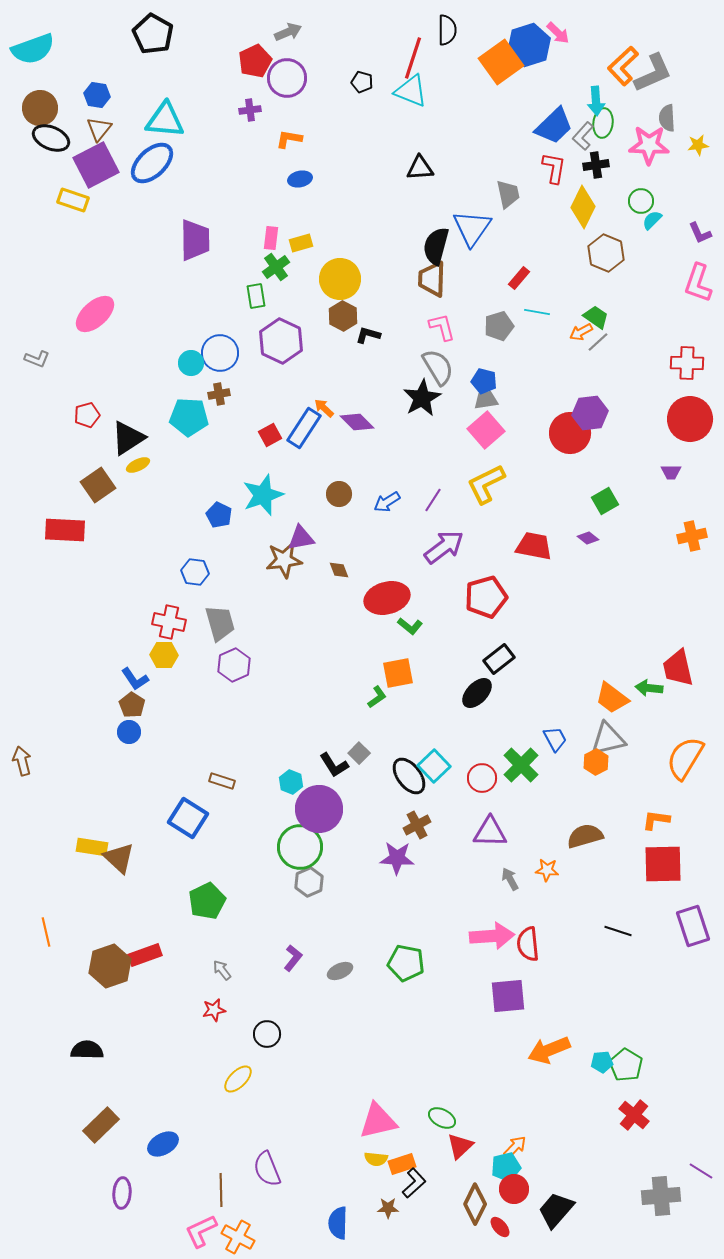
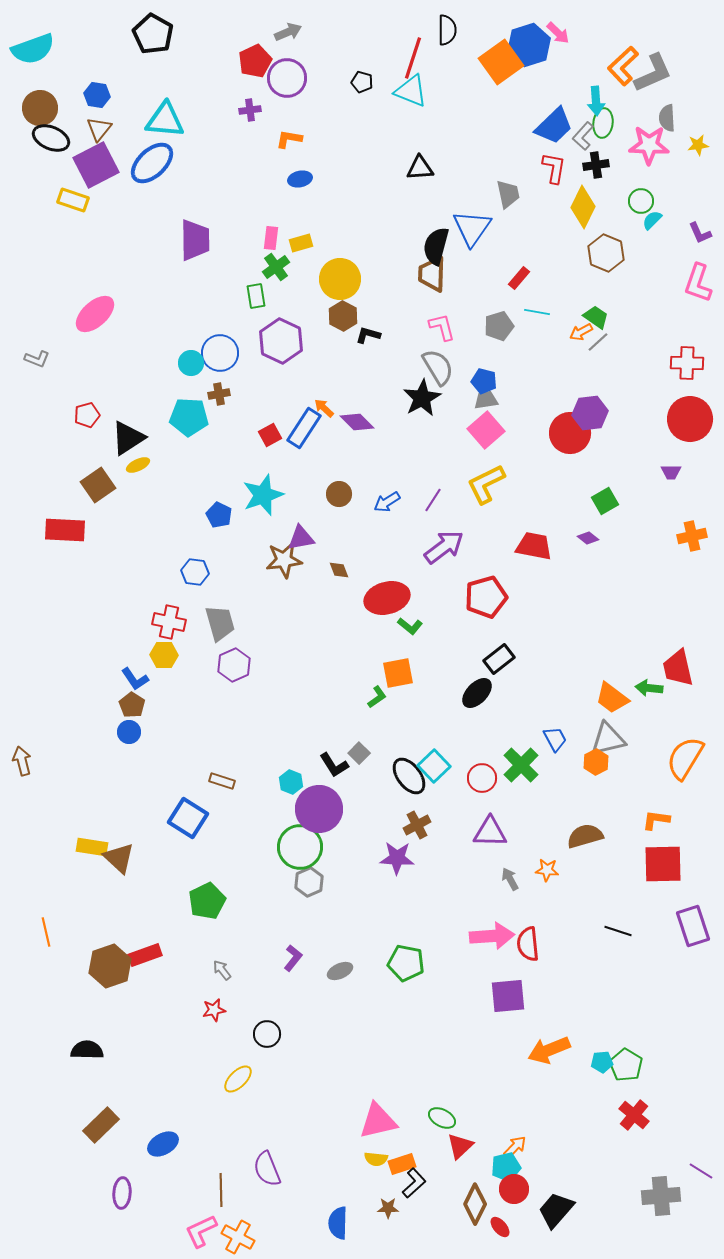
brown trapezoid at (432, 279): moved 5 px up
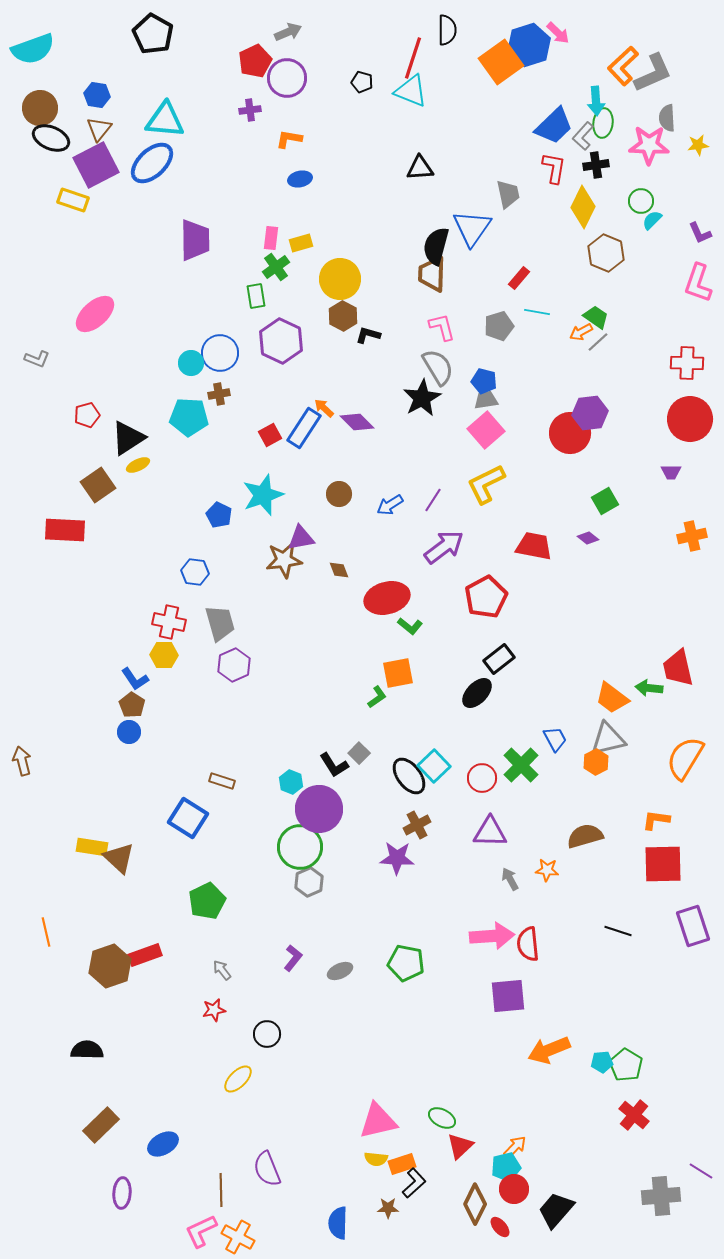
blue arrow at (387, 502): moved 3 px right, 3 px down
red pentagon at (486, 597): rotated 12 degrees counterclockwise
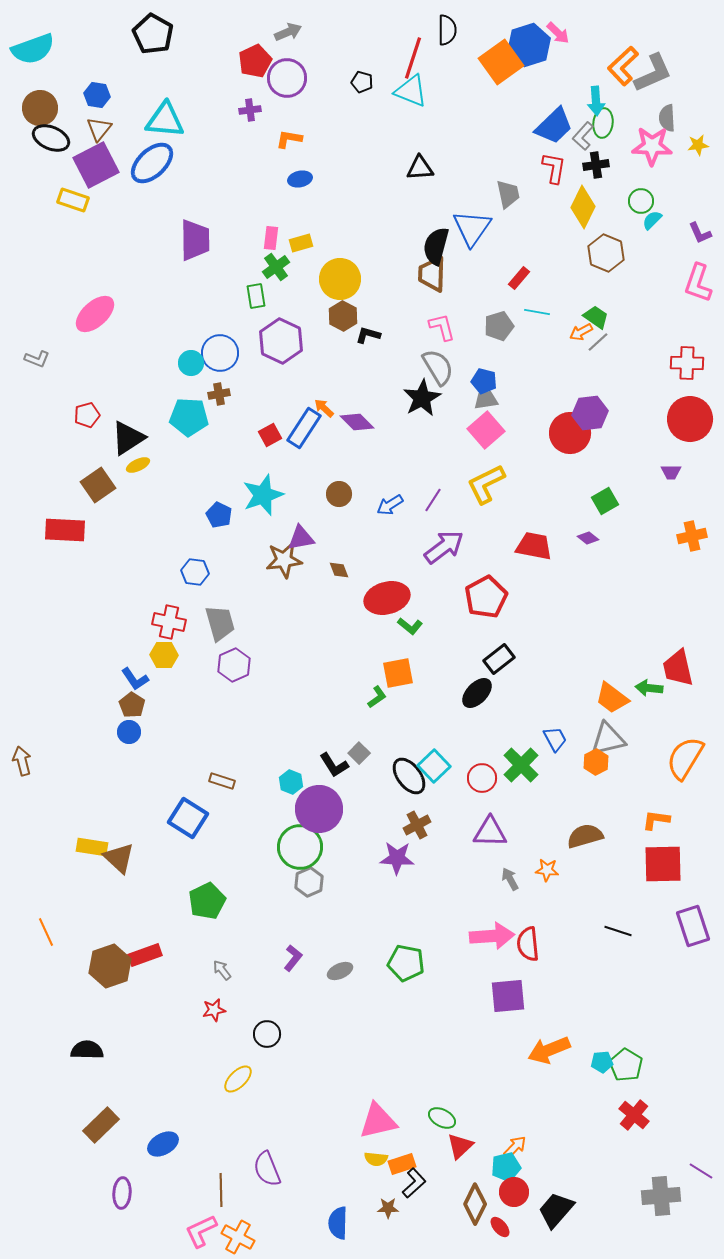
pink star at (649, 145): moved 3 px right, 1 px down
orange line at (46, 932): rotated 12 degrees counterclockwise
red circle at (514, 1189): moved 3 px down
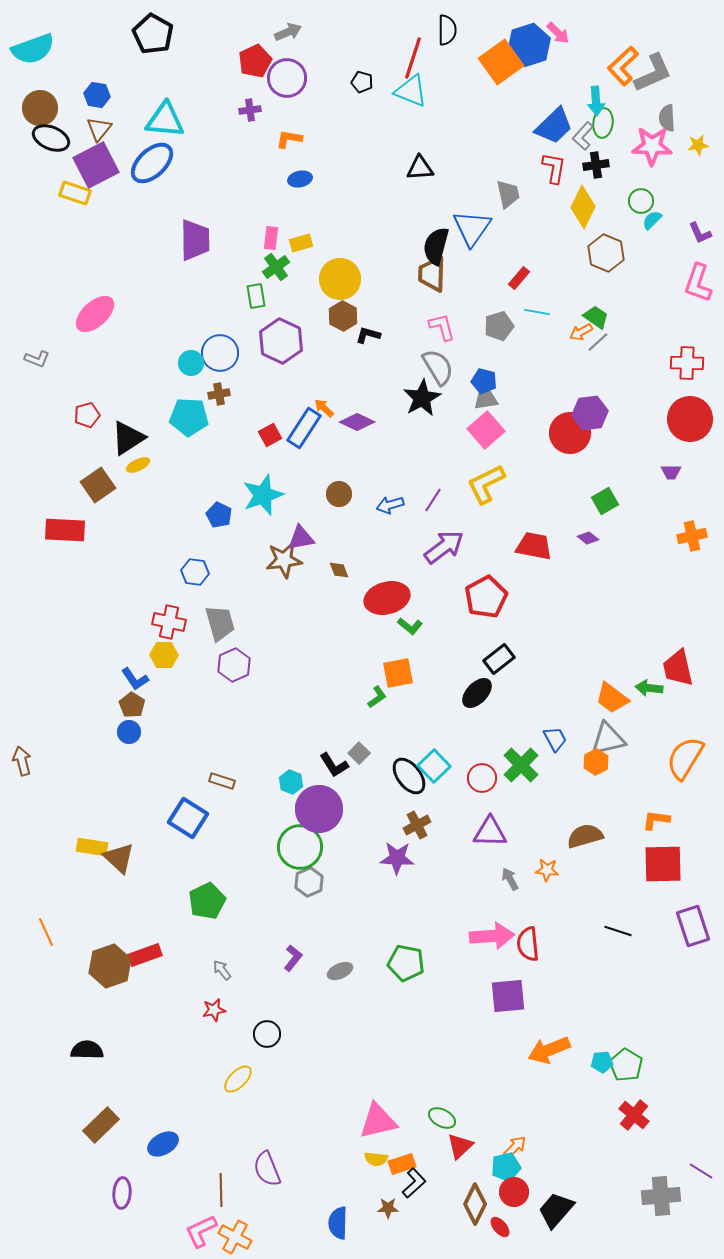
yellow rectangle at (73, 200): moved 2 px right, 7 px up
purple diamond at (357, 422): rotated 20 degrees counterclockwise
blue arrow at (390, 505): rotated 16 degrees clockwise
orange cross at (238, 1237): moved 3 px left
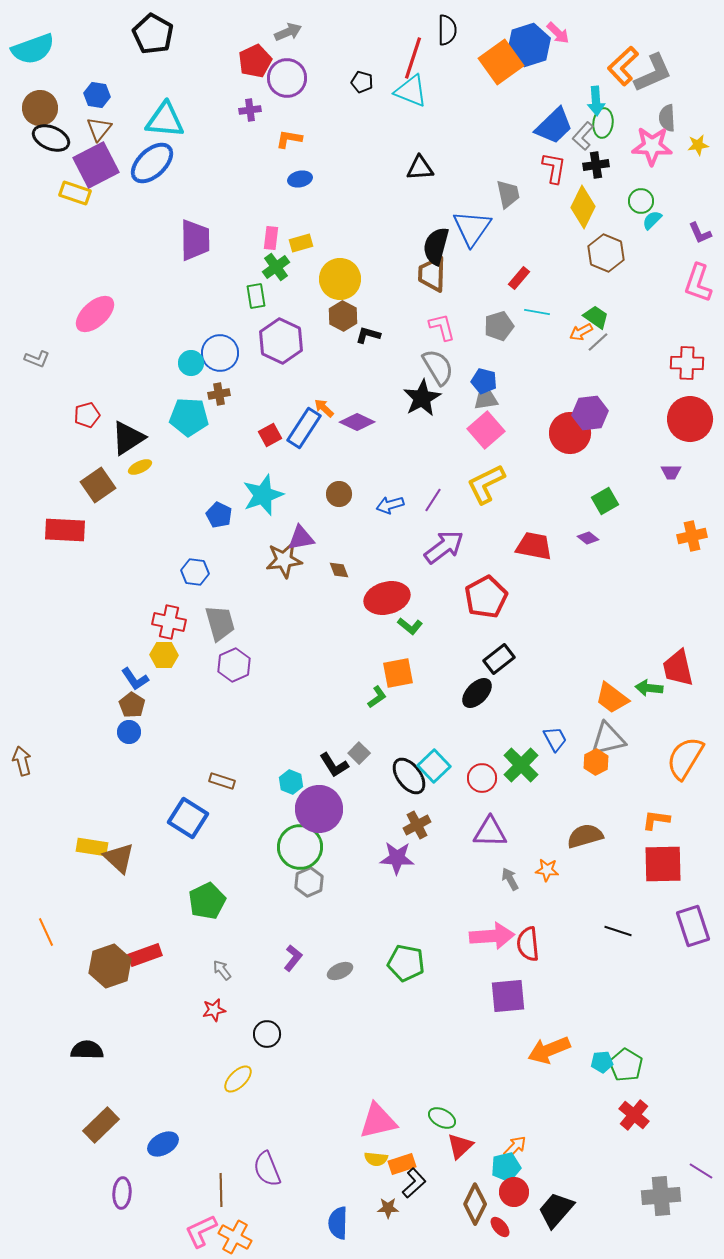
yellow ellipse at (138, 465): moved 2 px right, 2 px down
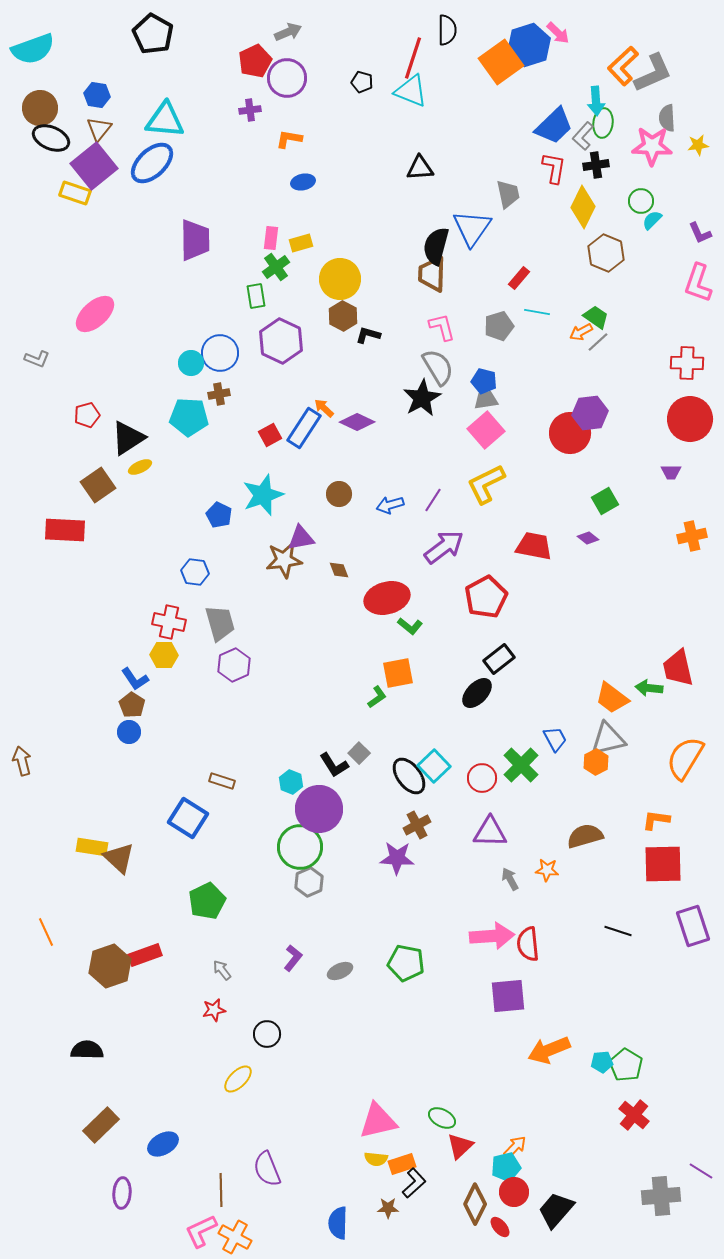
purple square at (96, 165): moved 2 px left, 1 px down; rotated 12 degrees counterclockwise
blue ellipse at (300, 179): moved 3 px right, 3 px down
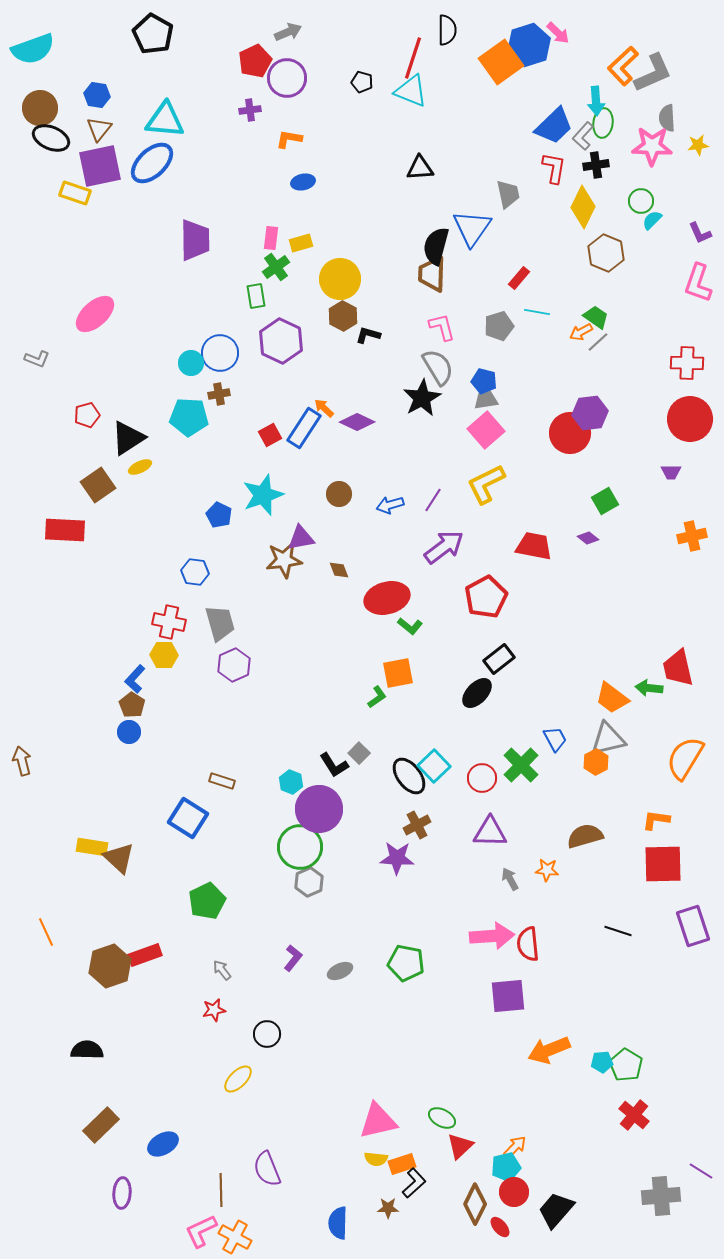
purple square at (94, 166): moved 6 px right; rotated 27 degrees clockwise
blue L-shape at (135, 679): rotated 76 degrees clockwise
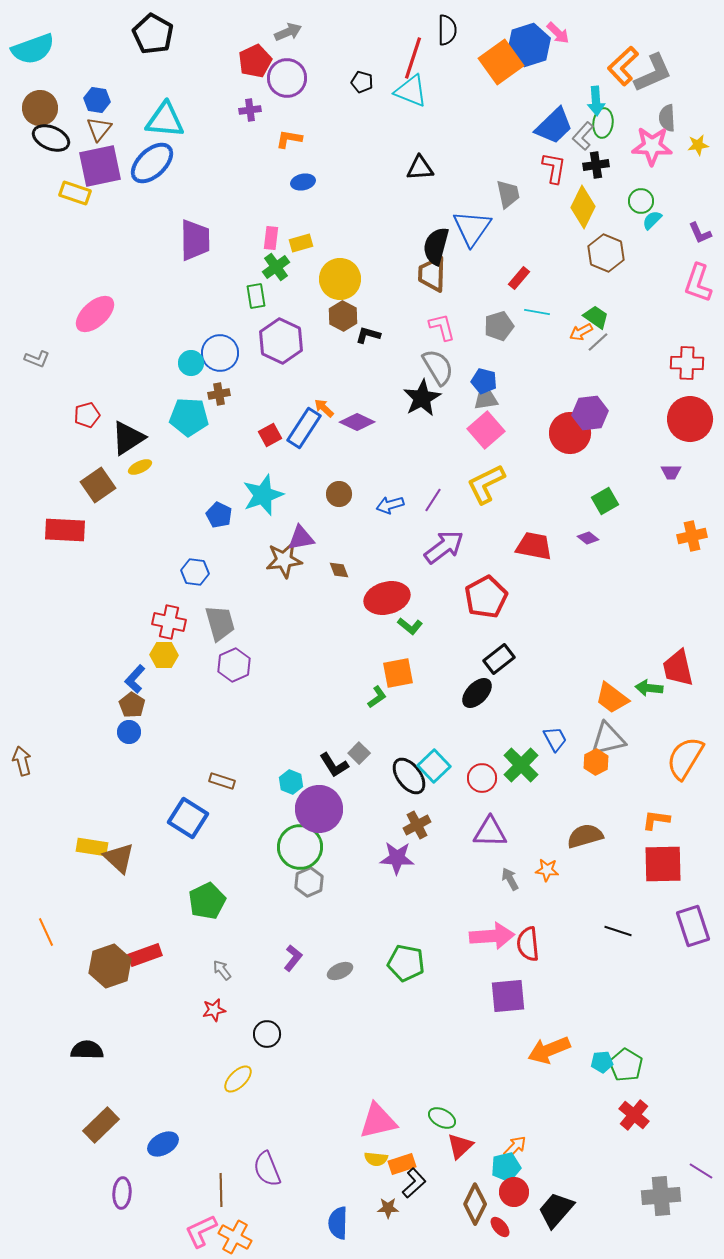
blue hexagon at (97, 95): moved 5 px down
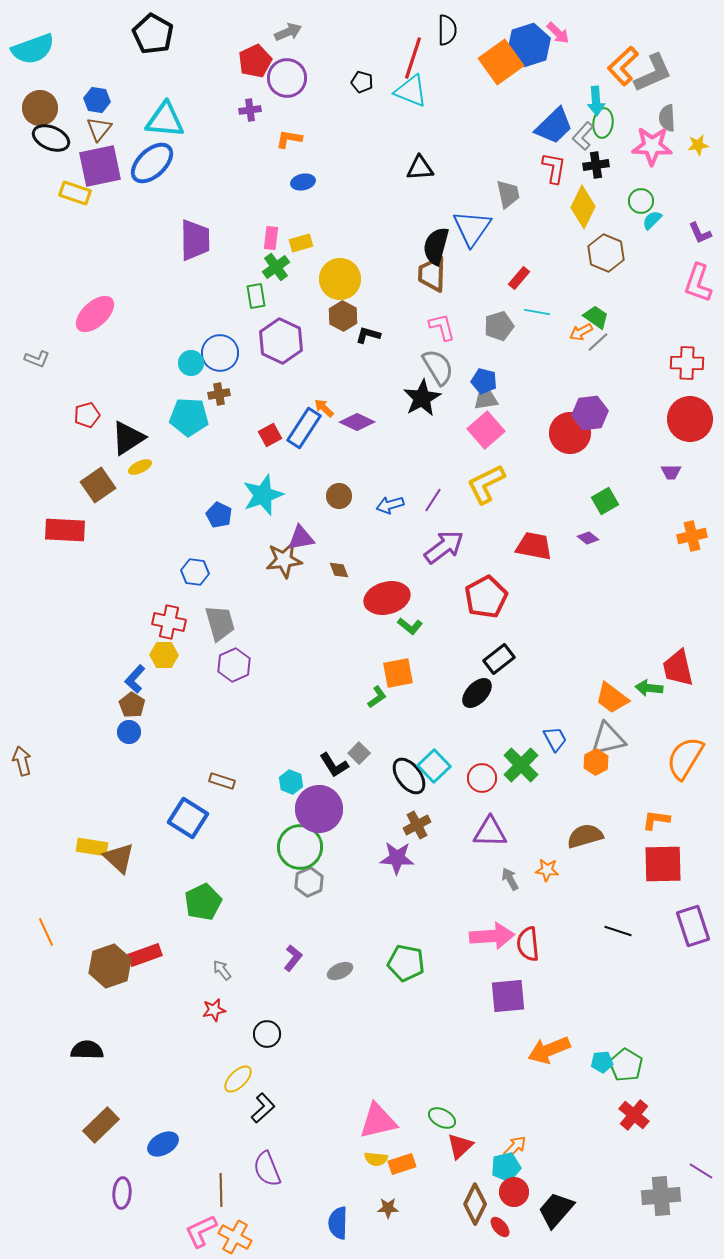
brown circle at (339, 494): moved 2 px down
green pentagon at (207, 901): moved 4 px left, 1 px down
black L-shape at (414, 1183): moved 151 px left, 75 px up
